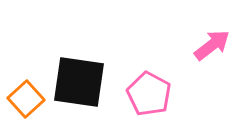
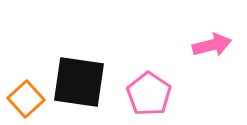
pink arrow: rotated 24 degrees clockwise
pink pentagon: rotated 6 degrees clockwise
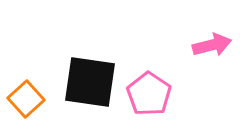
black square: moved 11 px right
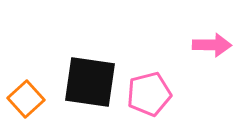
pink arrow: rotated 15 degrees clockwise
pink pentagon: rotated 24 degrees clockwise
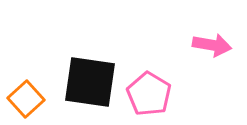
pink arrow: rotated 9 degrees clockwise
pink pentagon: rotated 27 degrees counterclockwise
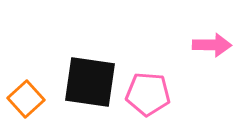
pink arrow: rotated 9 degrees counterclockwise
pink pentagon: moved 1 px left; rotated 27 degrees counterclockwise
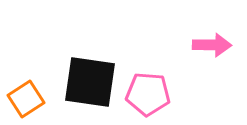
orange square: rotated 9 degrees clockwise
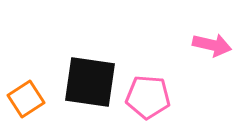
pink arrow: rotated 12 degrees clockwise
pink pentagon: moved 3 px down
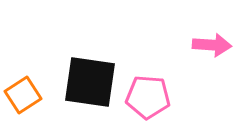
pink arrow: rotated 9 degrees counterclockwise
orange square: moved 3 px left, 4 px up
